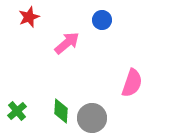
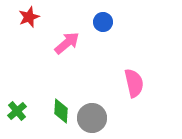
blue circle: moved 1 px right, 2 px down
pink semicircle: moved 2 px right; rotated 32 degrees counterclockwise
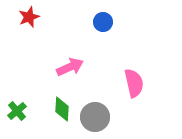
pink arrow: moved 3 px right, 24 px down; rotated 16 degrees clockwise
green diamond: moved 1 px right, 2 px up
gray circle: moved 3 px right, 1 px up
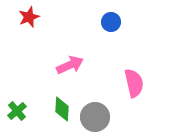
blue circle: moved 8 px right
pink arrow: moved 2 px up
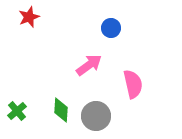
blue circle: moved 6 px down
pink arrow: moved 19 px right; rotated 12 degrees counterclockwise
pink semicircle: moved 1 px left, 1 px down
green diamond: moved 1 px left, 1 px down
gray circle: moved 1 px right, 1 px up
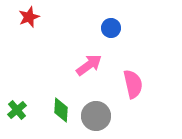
green cross: moved 1 px up
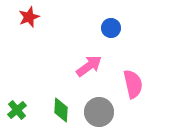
pink arrow: moved 1 px down
gray circle: moved 3 px right, 4 px up
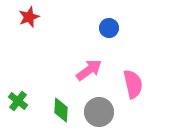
blue circle: moved 2 px left
pink arrow: moved 4 px down
green cross: moved 1 px right, 9 px up; rotated 12 degrees counterclockwise
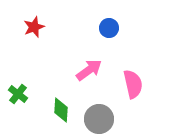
red star: moved 5 px right, 10 px down
green cross: moved 7 px up
gray circle: moved 7 px down
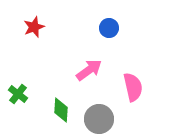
pink semicircle: moved 3 px down
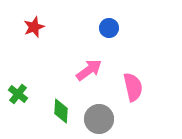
green diamond: moved 1 px down
